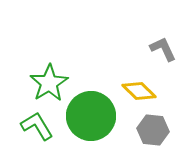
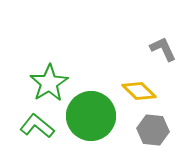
green L-shape: rotated 20 degrees counterclockwise
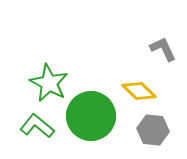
green star: rotated 12 degrees counterclockwise
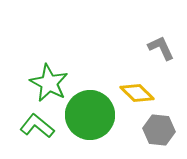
gray L-shape: moved 2 px left, 1 px up
yellow diamond: moved 2 px left, 2 px down
green circle: moved 1 px left, 1 px up
gray hexagon: moved 6 px right
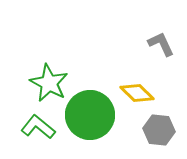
gray L-shape: moved 4 px up
green L-shape: moved 1 px right, 1 px down
